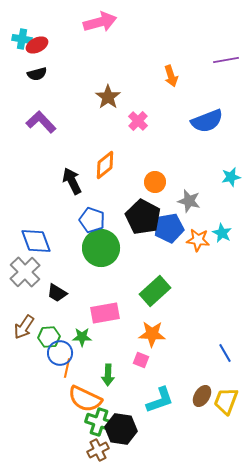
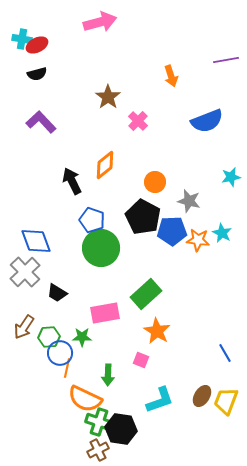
blue pentagon at (169, 228): moved 3 px right, 3 px down; rotated 8 degrees clockwise
green rectangle at (155, 291): moved 9 px left, 3 px down
orange star at (152, 334): moved 5 px right, 3 px up; rotated 28 degrees clockwise
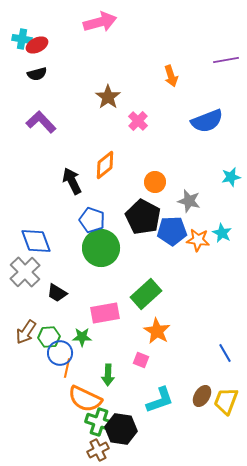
brown arrow at (24, 327): moved 2 px right, 5 px down
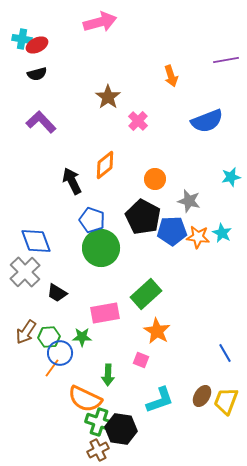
orange circle at (155, 182): moved 3 px up
orange star at (198, 240): moved 3 px up
orange line at (67, 368): moved 15 px left; rotated 24 degrees clockwise
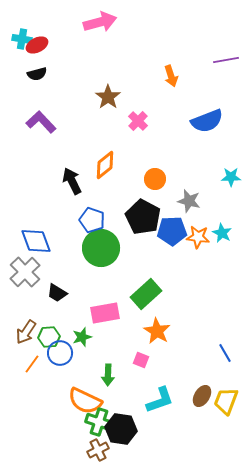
cyan star at (231, 177): rotated 12 degrees clockwise
green star at (82, 337): rotated 18 degrees counterclockwise
orange line at (52, 368): moved 20 px left, 4 px up
orange semicircle at (85, 399): moved 2 px down
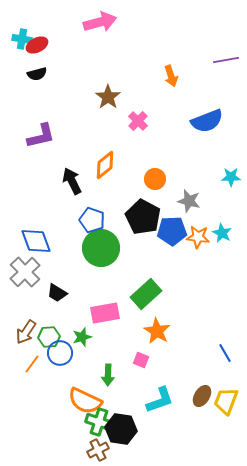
purple L-shape at (41, 122): moved 14 px down; rotated 120 degrees clockwise
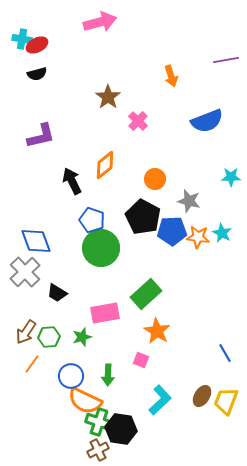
blue circle at (60, 353): moved 11 px right, 23 px down
cyan L-shape at (160, 400): rotated 24 degrees counterclockwise
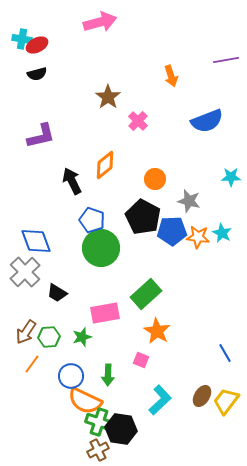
yellow trapezoid at (226, 401): rotated 16 degrees clockwise
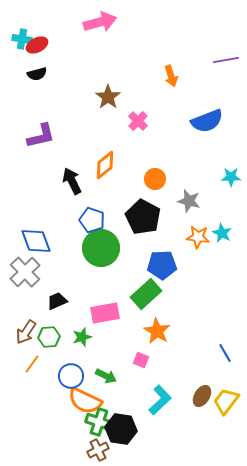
blue pentagon at (172, 231): moved 10 px left, 34 px down
black trapezoid at (57, 293): moved 8 px down; rotated 125 degrees clockwise
green arrow at (108, 375): moved 2 px left, 1 px down; rotated 65 degrees counterclockwise
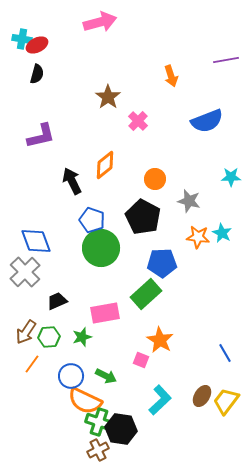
black semicircle at (37, 74): rotated 60 degrees counterclockwise
blue pentagon at (162, 265): moved 2 px up
orange star at (157, 331): moved 3 px right, 9 px down
